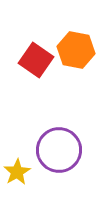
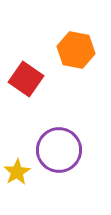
red square: moved 10 px left, 19 px down
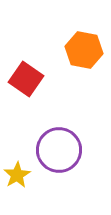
orange hexagon: moved 8 px right
yellow star: moved 3 px down
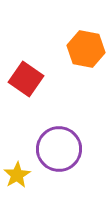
orange hexagon: moved 2 px right, 1 px up
purple circle: moved 1 px up
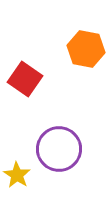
red square: moved 1 px left
yellow star: rotated 8 degrees counterclockwise
